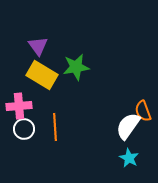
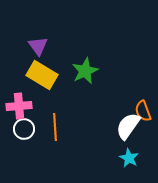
green star: moved 9 px right, 4 px down; rotated 16 degrees counterclockwise
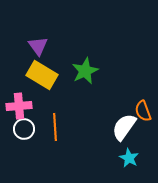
white semicircle: moved 4 px left, 1 px down
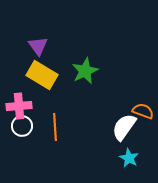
orange semicircle: rotated 130 degrees clockwise
white circle: moved 2 px left, 3 px up
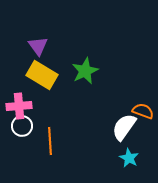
orange line: moved 5 px left, 14 px down
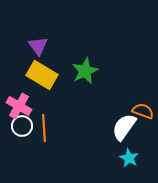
pink cross: rotated 35 degrees clockwise
orange line: moved 6 px left, 13 px up
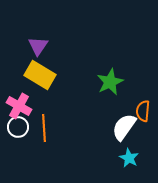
purple triangle: rotated 10 degrees clockwise
green star: moved 25 px right, 11 px down
yellow rectangle: moved 2 px left
orange semicircle: rotated 105 degrees counterclockwise
white circle: moved 4 px left, 1 px down
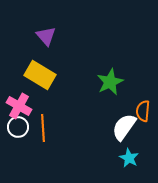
purple triangle: moved 8 px right, 10 px up; rotated 15 degrees counterclockwise
orange line: moved 1 px left
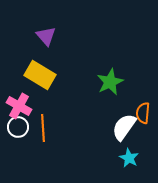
orange semicircle: moved 2 px down
